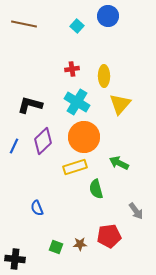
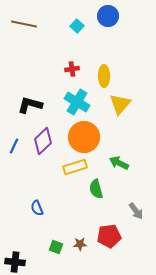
black cross: moved 3 px down
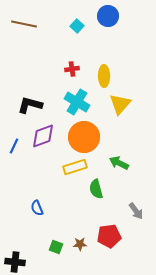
purple diamond: moved 5 px up; rotated 24 degrees clockwise
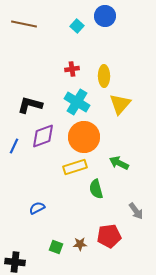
blue circle: moved 3 px left
blue semicircle: rotated 84 degrees clockwise
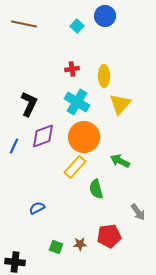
black L-shape: moved 1 px left, 1 px up; rotated 100 degrees clockwise
green arrow: moved 1 px right, 2 px up
yellow rectangle: rotated 30 degrees counterclockwise
gray arrow: moved 2 px right, 1 px down
